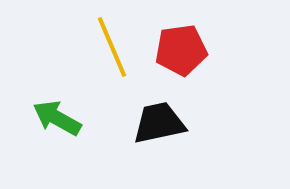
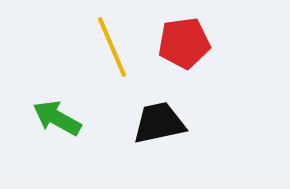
red pentagon: moved 3 px right, 7 px up
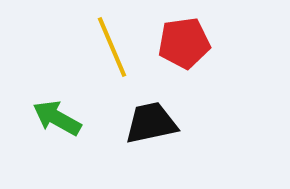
black trapezoid: moved 8 px left
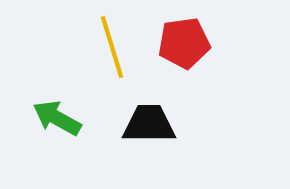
yellow line: rotated 6 degrees clockwise
black trapezoid: moved 2 px left, 1 px down; rotated 12 degrees clockwise
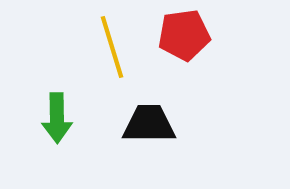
red pentagon: moved 8 px up
green arrow: rotated 120 degrees counterclockwise
